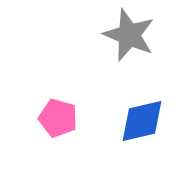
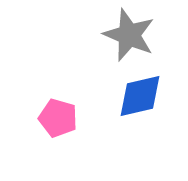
blue diamond: moved 2 px left, 25 px up
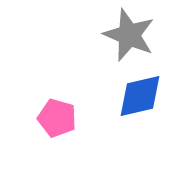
pink pentagon: moved 1 px left
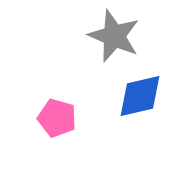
gray star: moved 15 px left, 1 px down
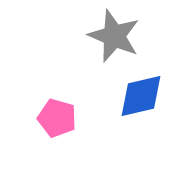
blue diamond: moved 1 px right
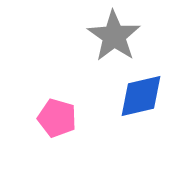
gray star: rotated 12 degrees clockwise
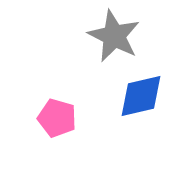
gray star: rotated 8 degrees counterclockwise
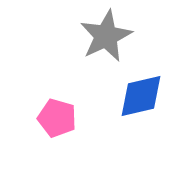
gray star: moved 8 px left; rotated 20 degrees clockwise
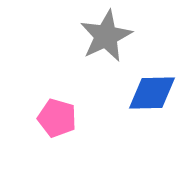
blue diamond: moved 11 px right, 3 px up; rotated 12 degrees clockwise
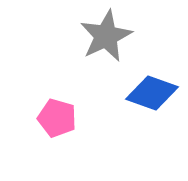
blue diamond: rotated 21 degrees clockwise
